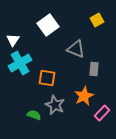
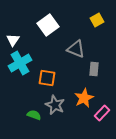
orange star: moved 2 px down
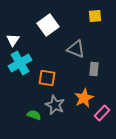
yellow square: moved 2 px left, 4 px up; rotated 24 degrees clockwise
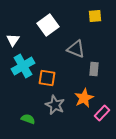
cyan cross: moved 3 px right, 3 px down
green semicircle: moved 6 px left, 4 px down
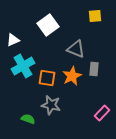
white triangle: rotated 32 degrees clockwise
orange star: moved 12 px left, 22 px up
gray star: moved 4 px left; rotated 12 degrees counterclockwise
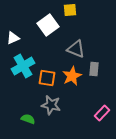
yellow square: moved 25 px left, 6 px up
white triangle: moved 2 px up
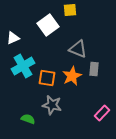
gray triangle: moved 2 px right
gray star: moved 1 px right
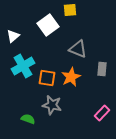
white triangle: moved 2 px up; rotated 16 degrees counterclockwise
gray rectangle: moved 8 px right
orange star: moved 1 px left, 1 px down
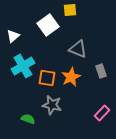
gray rectangle: moved 1 px left, 2 px down; rotated 24 degrees counterclockwise
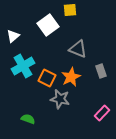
orange square: rotated 18 degrees clockwise
gray star: moved 8 px right, 6 px up
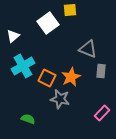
white square: moved 2 px up
gray triangle: moved 10 px right
gray rectangle: rotated 24 degrees clockwise
